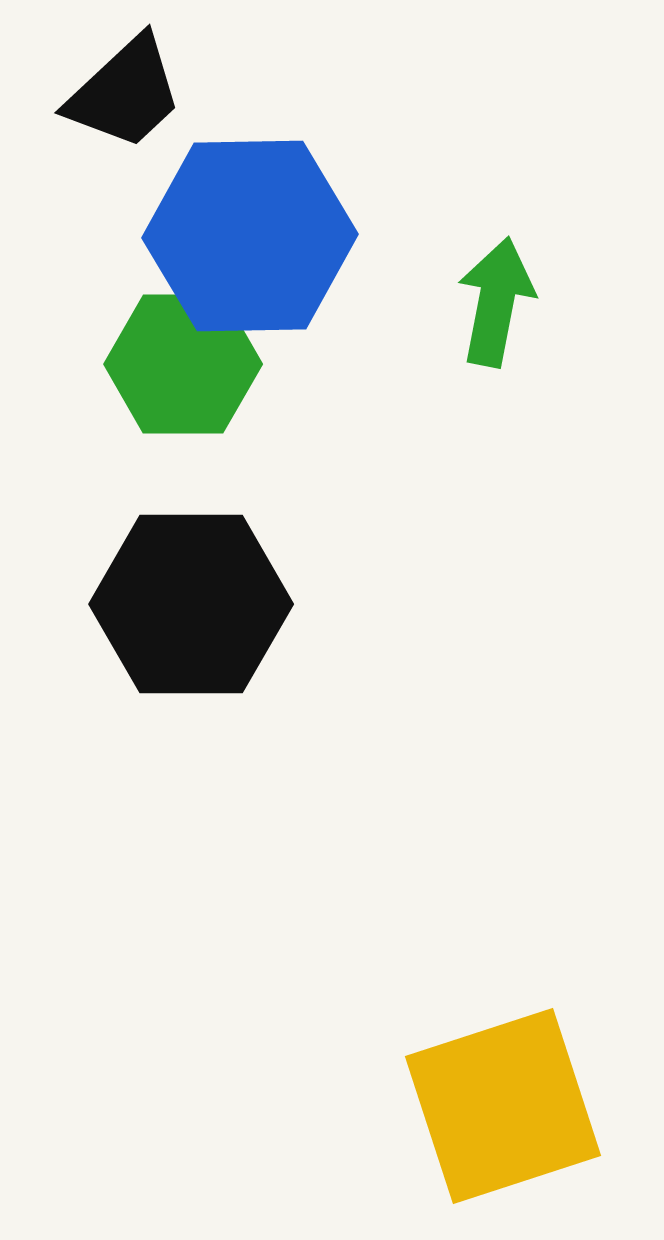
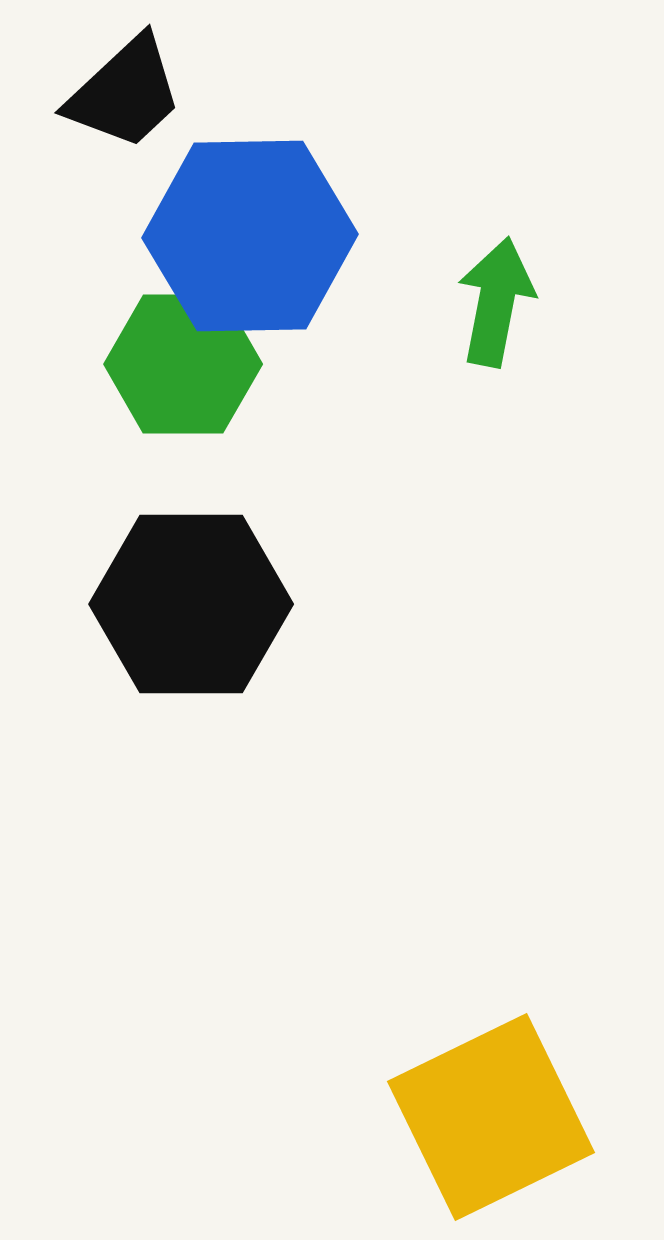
yellow square: moved 12 px left, 11 px down; rotated 8 degrees counterclockwise
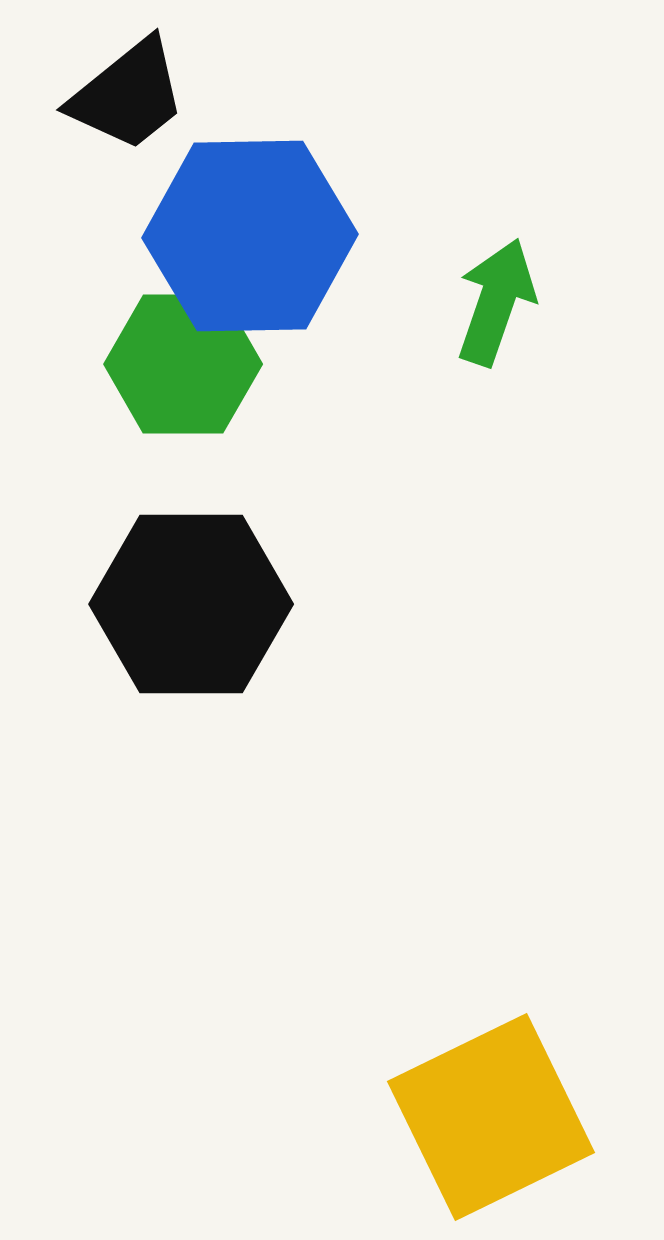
black trapezoid: moved 3 px right, 2 px down; rotated 4 degrees clockwise
green arrow: rotated 8 degrees clockwise
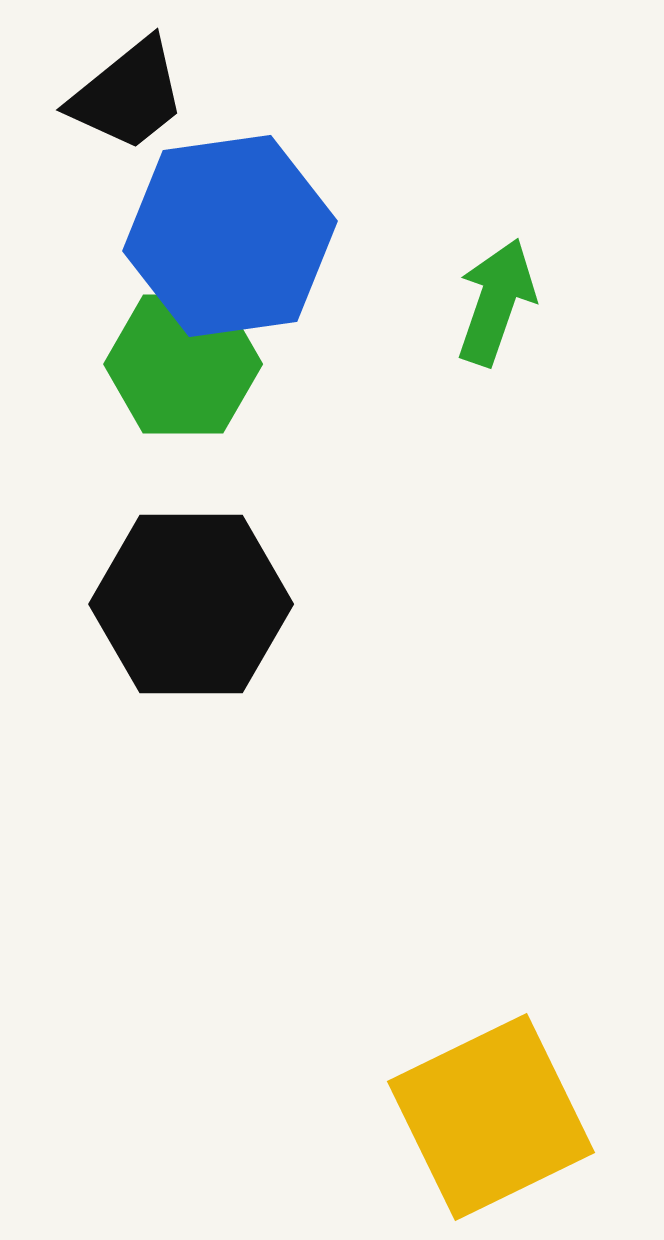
blue hexagon: moved 20 px left; rotated 7 degrees counterclockwise
